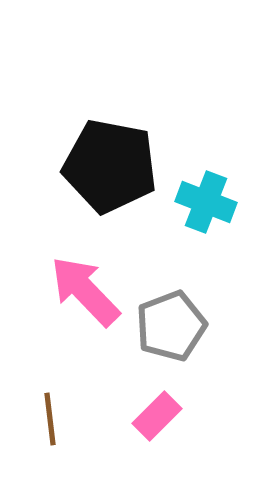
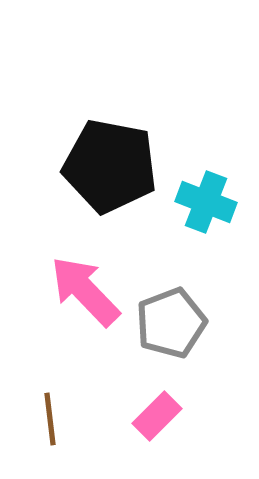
gray pentagon: moved 3 px up
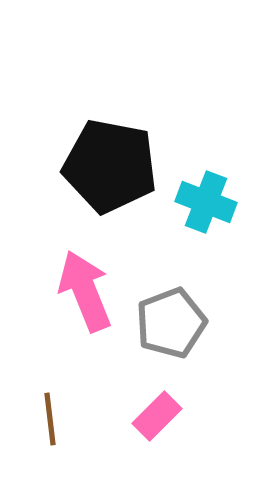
pink arrow: rotated 22 degrees clockwise
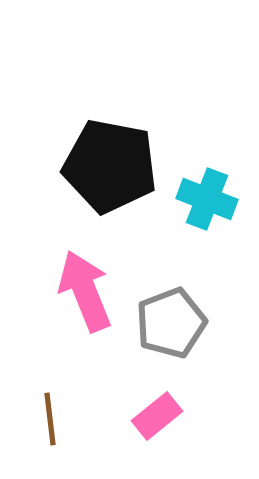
cyan cross: moved 1 px right, 3 px up
pink rectangle: rotated 6 degrees clockwise
